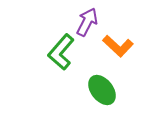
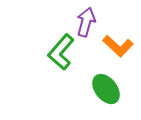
purple arrow: moved 1 px left; rotated 12 degrees counterclockwise
green ellipse: moved 4 px right, 1 px up
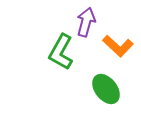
green L-shape: rotated 12 degrees counterclockwise
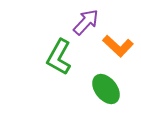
purple arrow: rotated 28 degrees clockwise
green L-shape: moved 2 px left, 5 px down
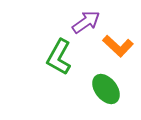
purple arrow: rotated 12 degrees clockwise
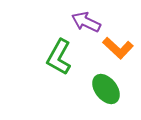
purple arrow: rotated 120 degrees counterclockwise
orange L-shape: moved 2 px down
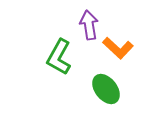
purple arrow: moved 3 px right, 3 px down; rotated 56 degrees clockwise
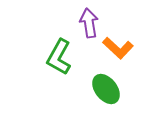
purple arrow: moved 2 px up
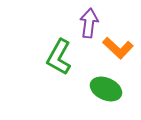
purple arrow: rotated 16 degrees clockwise
green ellipse: rotated 28 degrees counterclockwise
